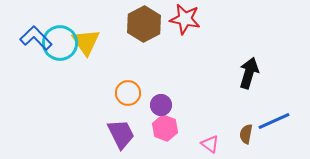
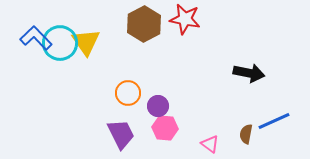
black arrow: rotated 84 degrees clockwise
purple circle: moved 3 px left, 1 px down
pink hexagon: rotated 15 degrees counterclockwise
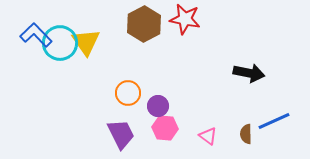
blue L-shape: moved 3 px up
brown semicircle: rotated 12 degrees counterclockwise
pink triangle: moved 2 px left, 8 px up
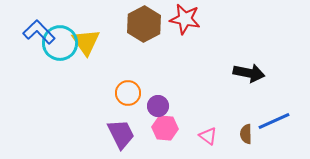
blue L-shape: moved 3 px right, 3 px up
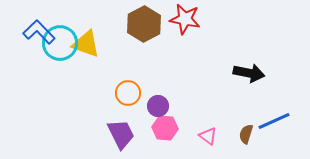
yellow triangle: moved 2 px down; rotated 36 degrees counterclockwise
brown semicircle: rotated 18 degrees clockwise
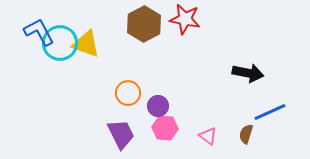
blue L-shape: rotated 16 degrees clockwise
black arrow: moved 1 px left
blue line: moved 4 px left, 9 px up
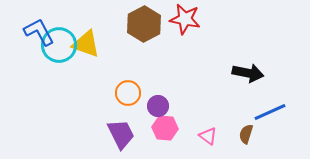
cyan circle: moved 1 px left, 2 px down
